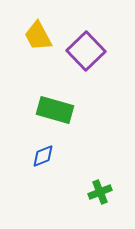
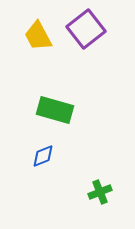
purple square: moved 22 px up; rotated 6 degrees clockwise
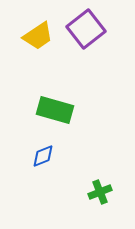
yellow trapezoid: rotated 96 degrees counterclockwise
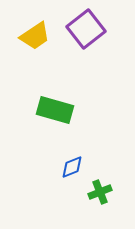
yellow trapezoid: moved 3 px left
blue diamond: moved 29 px right, 11 px down
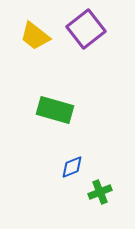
yellow trapezoid: rotated 72 degrees clockwise
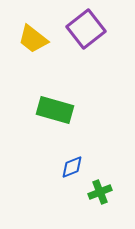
yellow trapezoid: moved 2 px left, 3 px down
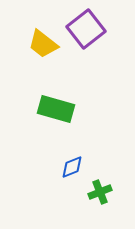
yellow trapezoid: moved 10 px right, 5 px down
green rectangle: moved 1 px right, 1 px up
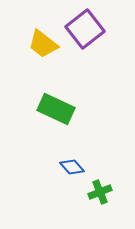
purple square: moved 1 px left
green rectangle: rotated 9 degrees clockwise
blue diamond: rotated 70 degrees clockwise
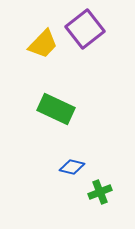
yellow trapezoid: rotated 84 degrees counterclockwise
blue diamond: rotated 35 degrees counterclockwise
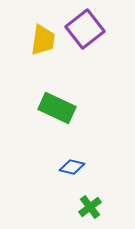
yellow trapezoid: moved 4 px up; rotated 36 degrees counterclockwise
green rectangle: moved 1 px right, 1 px up
green cross: moved 10 px left, 15 px down; rotated 15 degrees counterclockwise
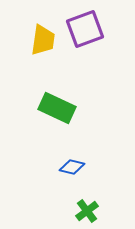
purple square: rotated 18 degrees clockwise
green cross: moved 3 px left, 4 px down
